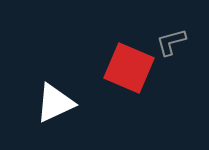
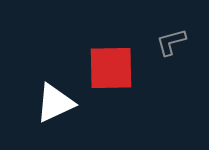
red square: moved 18 px left; rotated 24 degrees counterclockwise
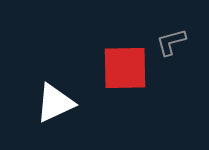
red square: moved 14 px right
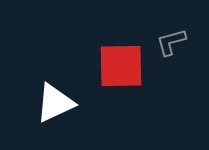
red square: moved 4 px left, 2 px up
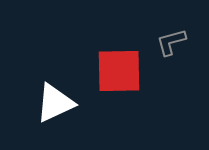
red square: moved 2 px left, 5 px down
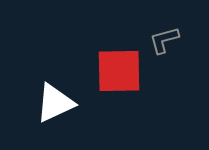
gray L-shape: moved 7 px left, 2 px up
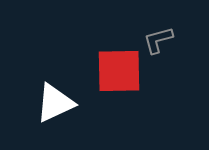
gray L-shape: moved 6 px left
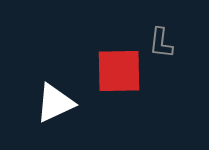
gray L-shape: moved 3 px right, 3 px down; rotated 68 degrees counterclockwise
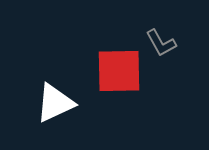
gray L-shape: rotated 36 degrees counterclockwise
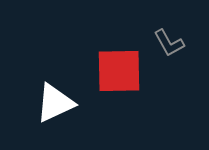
gray L-shape: moved 8 px right
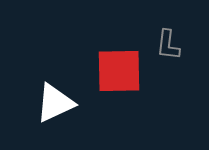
gray L-shape: moved 1 px left, 2 px down; rotated 36 degrees clockwise
